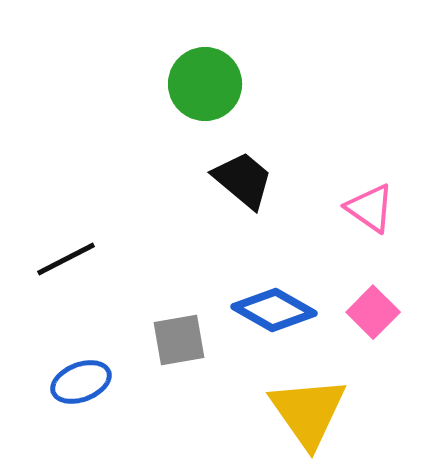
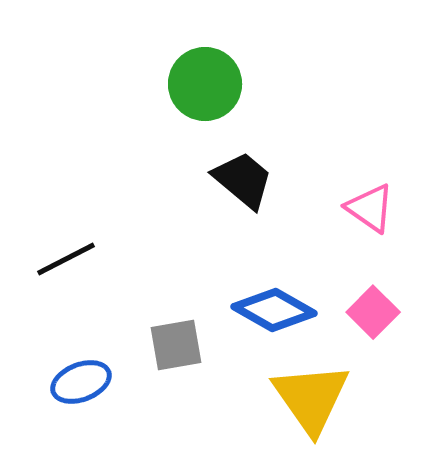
gray square: moved 3 px left, 5 px down
yellow triangle: moved 3 px right, 14 px up
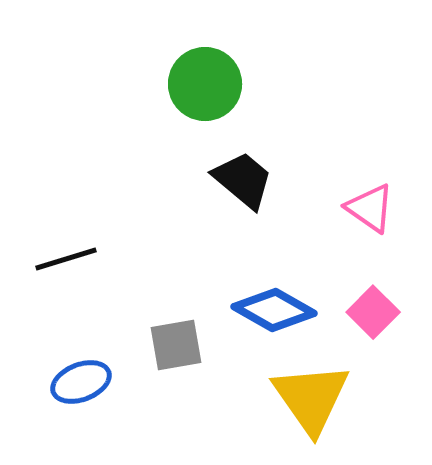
black line: rotated 10 degrees clockwise
